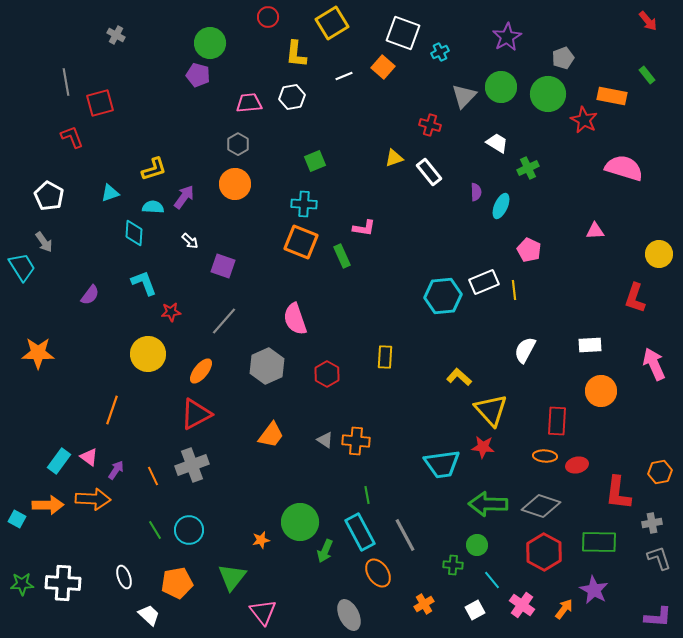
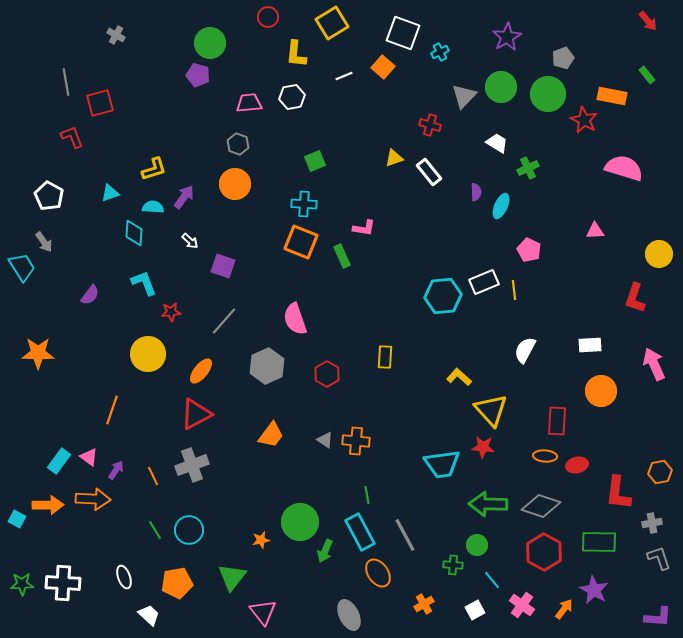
gray hexagon at (238, 144): rotated 10 degrees counterclockwise
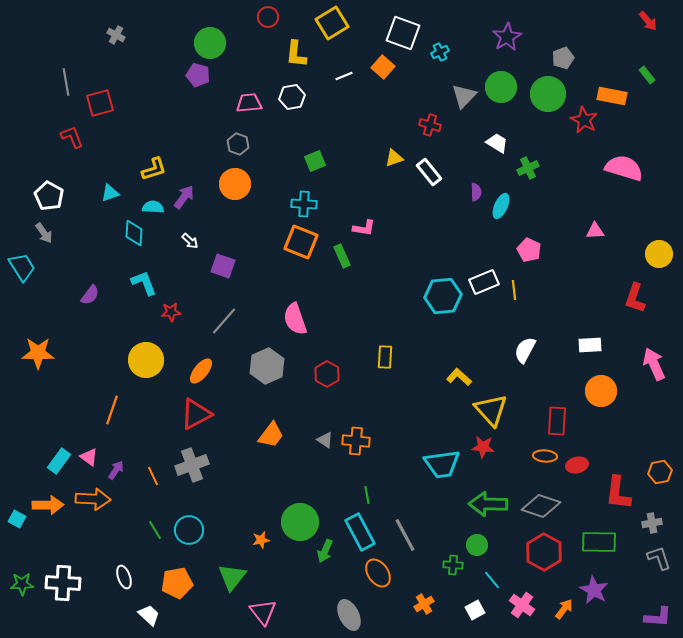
gray arrow at (44, 242): moved 9 px up
yellow circle at (148, 354): moved 2 px left, 6 px down
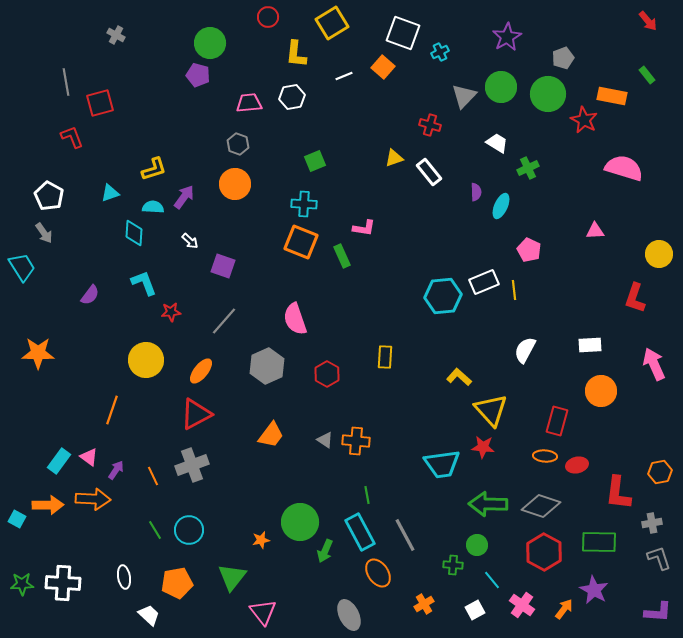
red rectangle at (557, 421): rotated 12 degrees clockwise
white ellipse at (124, 577): rotated 10 degrees clockwise
purple L-shape at (658, 617): moved 5 px up
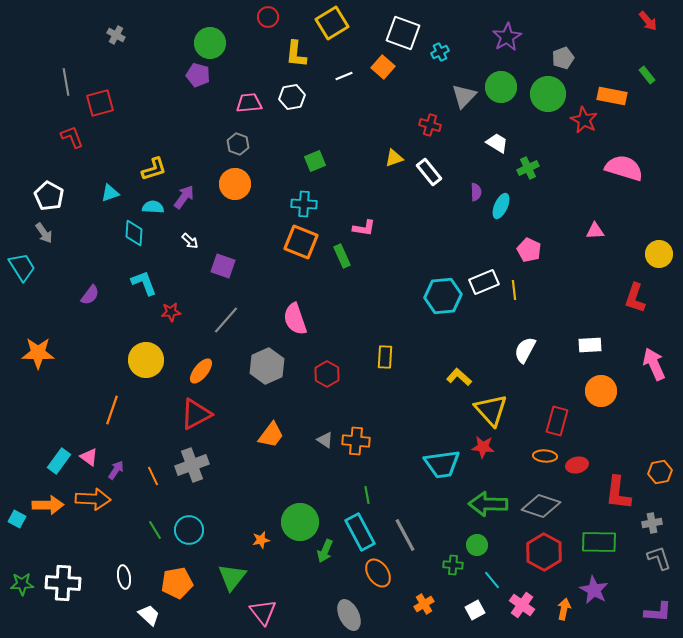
gray line at (224, 321): moved 2 px right, 1 px up
orange arrow at (564, 609): rotated 25 degrees counterclockwise
